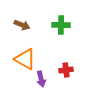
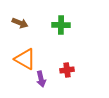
brown arrow: moved 2 px left, 2 px up
red cross: moved 1 px right
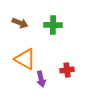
green cross: moved 8 px left
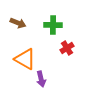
brown arrow: moved 2 px left
red cross: moved 22 px up; rotated 24 degrees counterclockwise
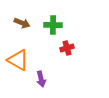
brown arrow: moved 4 px right
red cross: rotated 16 degrees clockwise
orange triangle: moved 7 px left, 1 px down
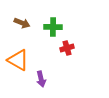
green cross: moved 2 px down
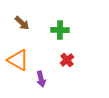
brown arrow: rotated 21 degrees clockwise
green cross: moved 7 px right, 3 px down
red cross: moved 12 px down; rotated 24 degrees counterclockwise
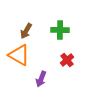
brown arrow: moved 4 px right, 8 px down; rotated 77 degrees clockwise
orange triangle: moved 1 px right, 5 px up
purple arrow: rotated 35 degrees clockwise
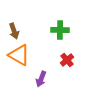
brown arrow: moved 12 px left; rotated 49 degrees counterclockwise
